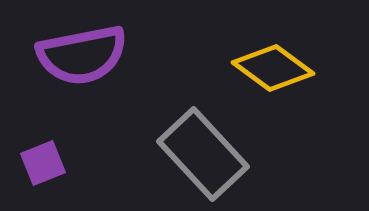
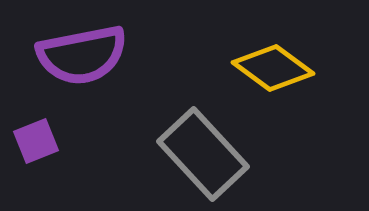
purple square: moved 7 px left, 22 px up
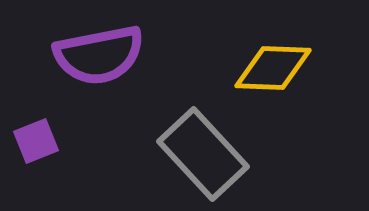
purple semicircle: moved 17 px right
yellow diamond: rotated 34 degrees counterclockwise
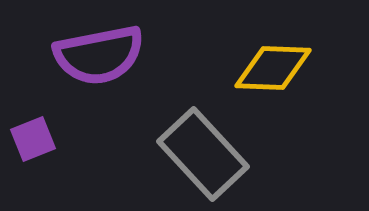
purple square: moved 3 px left, 2 px up
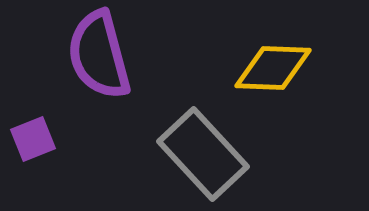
purple semicircle: rotated 86 degrees clockwise
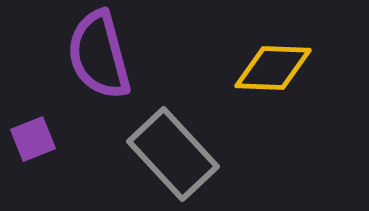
gray rectangle: moved 30 px left
